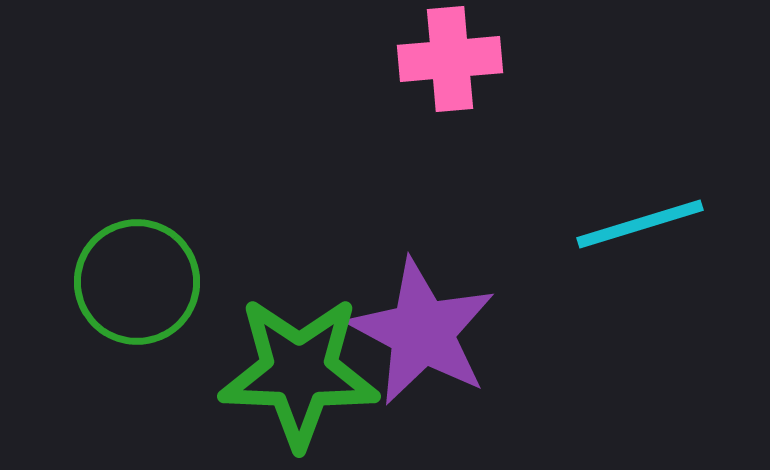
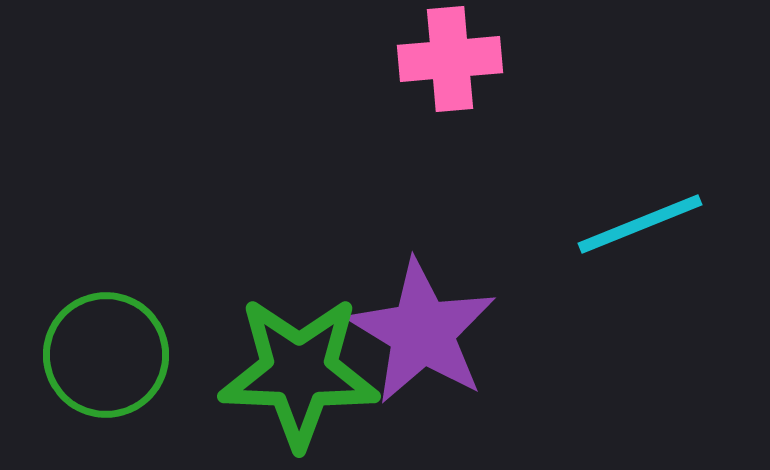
cyan line: rotated 5 degrees counterclockwise
green circle: moved 31 px left, 73 px down
purple star: rotated 3 degrees clockwise
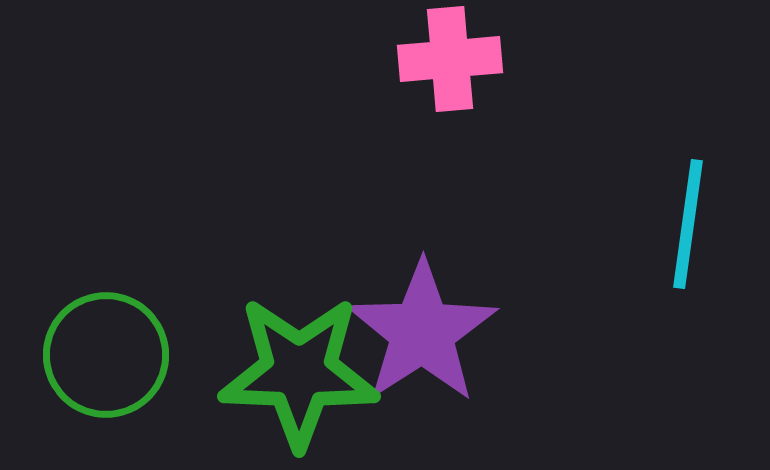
cyan line: moved 48 px right; rotated 60 degrees counterclockwise
purple star: rotated 8 degrees clockwise
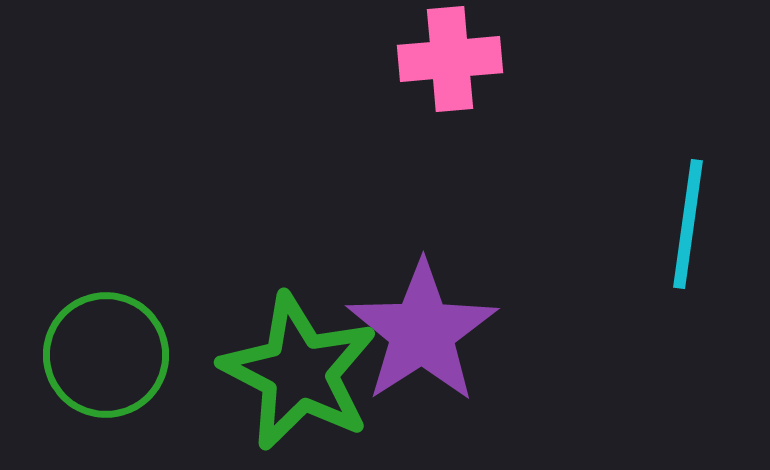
green star: rotated 25 degrees clockwise
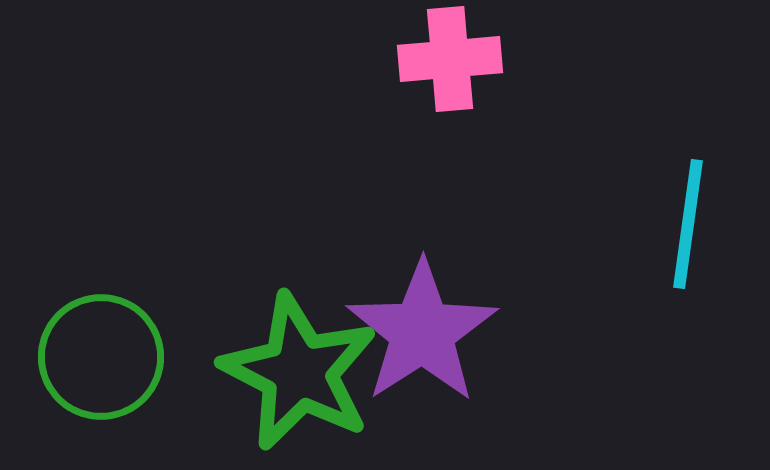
green circle: moved 5 px left, 2 px down
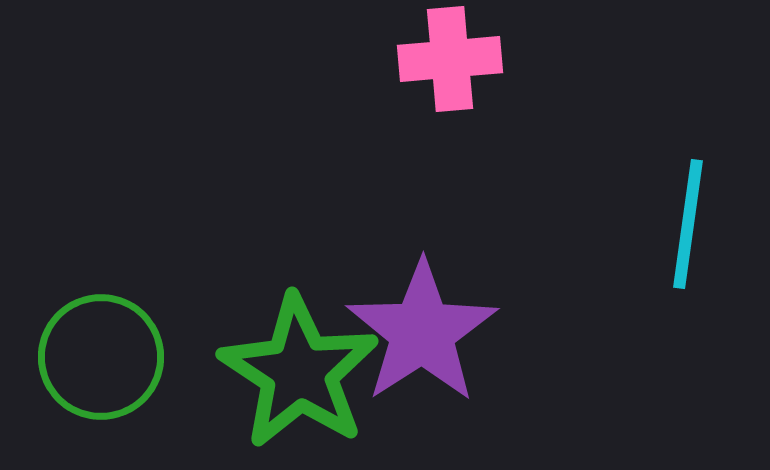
green star: rotated 6 degrees clockwise
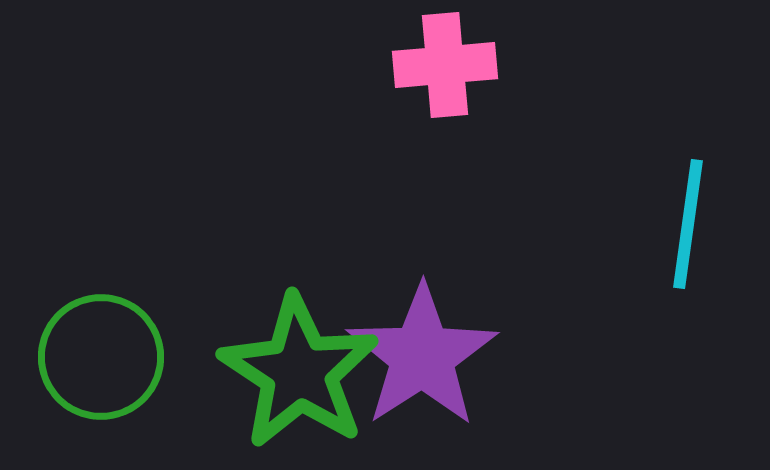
pink cross: moved 5 px left, 6 px down
purple star: moved 24 px down
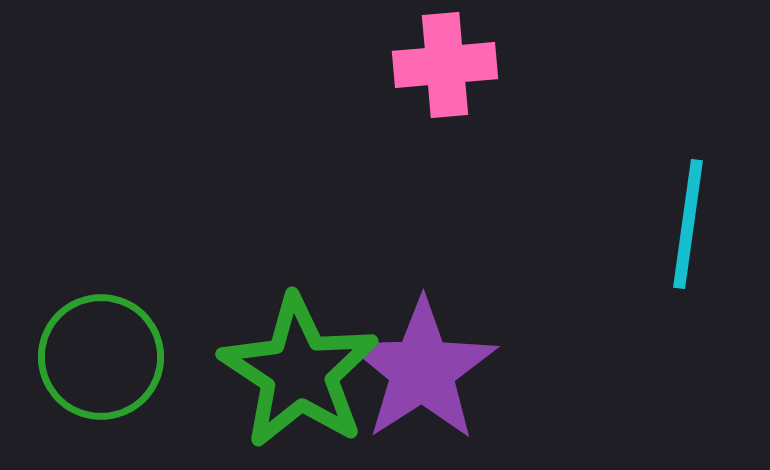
purple star: moved 14 px down
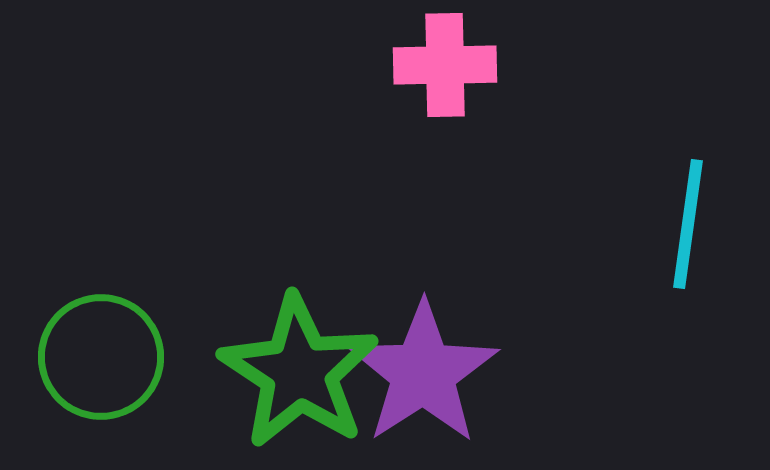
pink cross: rotated 4 degrees clockwise
purple star: moved 1 px right, 3 px down
